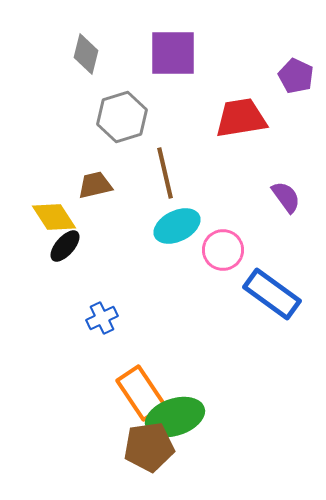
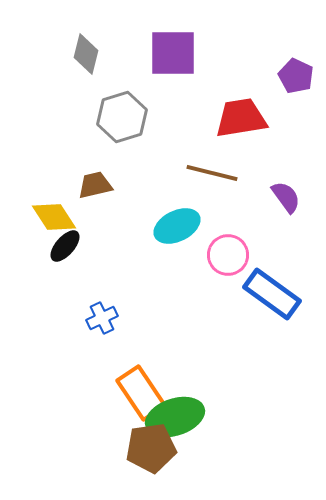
brown line: moved 47 px right; rotated 63 degrees counterclockwise
pink circle: moved 5 px right, 5 px down
brown pentagon: moved 2 px right, 1 px down
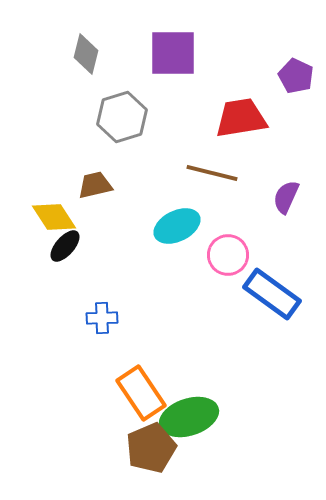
purple semicircle: rotated 120 degrees counterclockwise
blue cross: rotated 24 degrees clockwise
green ellipse: moved 14 px right
brown pentagon: rotated 15 degrees counterclockwise
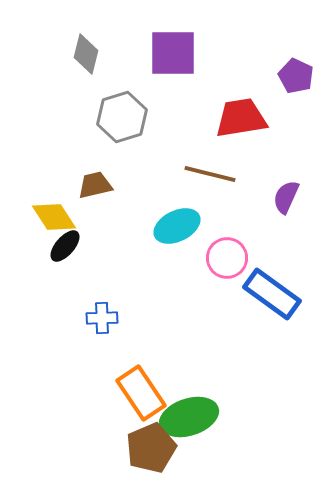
brown line: moved 2 px left, 1 px down
pink circle: moved 1 px left, 3 px down
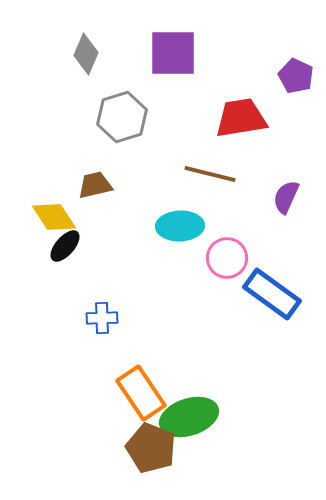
gray diamond: rotated 9 degrees clockwise
cyan ellipse: moved 3 px right; rotated 24 degrees clockwise
brown pentagon: rotated 27 degrees counterclockwise
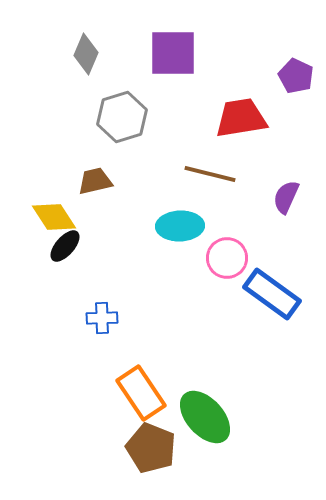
brown trapezoid: moved 4 px up
green ellipse: moved 16 px right; rotated 66 degrees clockwise
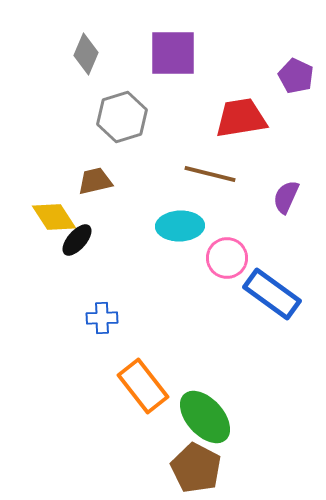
black ellipse: moved 12 px right, 6 px up
orange rectangle: moved 2 px right, 7 px up; rotated 4 degrees counterclockwise
brown pentagon: moved 45 px right, 20 px down; rotated 6 degrees clockwise
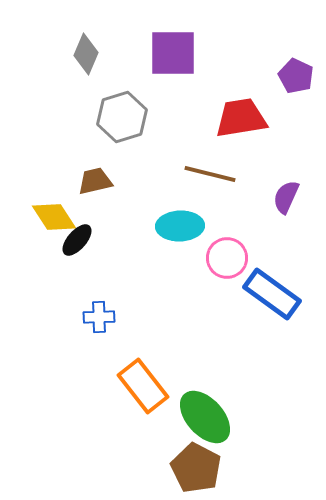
blue cross: moved 3 px left, 1 px up
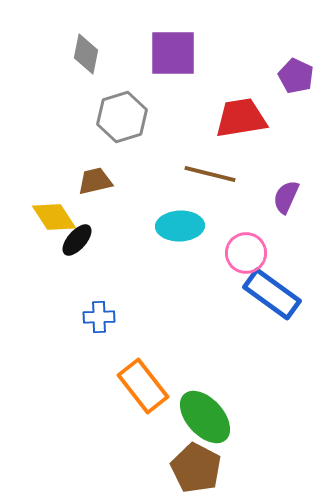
gray diamond: rotated 12 degrees counterclockwise
pink circle: moved 19 px right, 5 px up
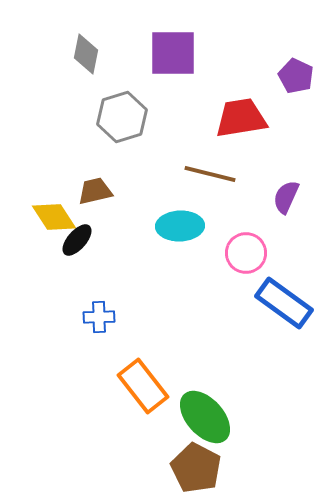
brown trapezoid: moved 10 px down
blue rectangle: moved 12 px right, 9 px down
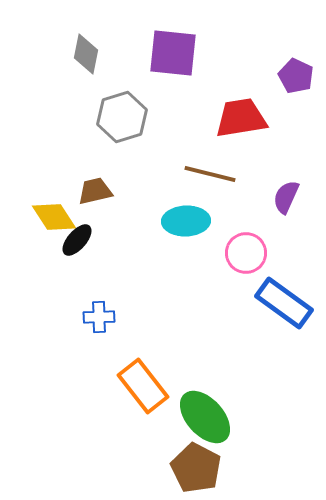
purple square: rotated 6 degrees clockwise
cyan ellipse: moved 6 px right, 5 px up
